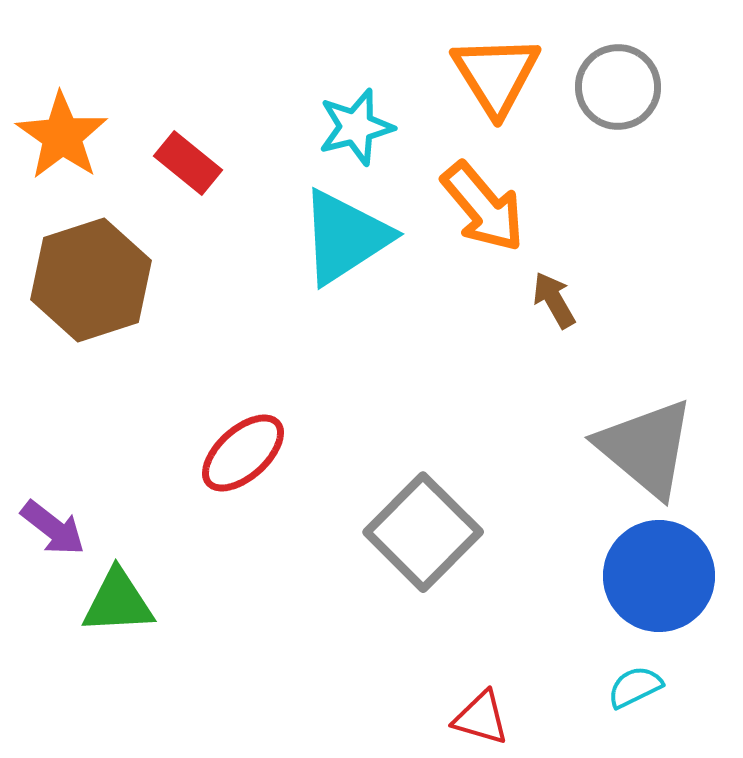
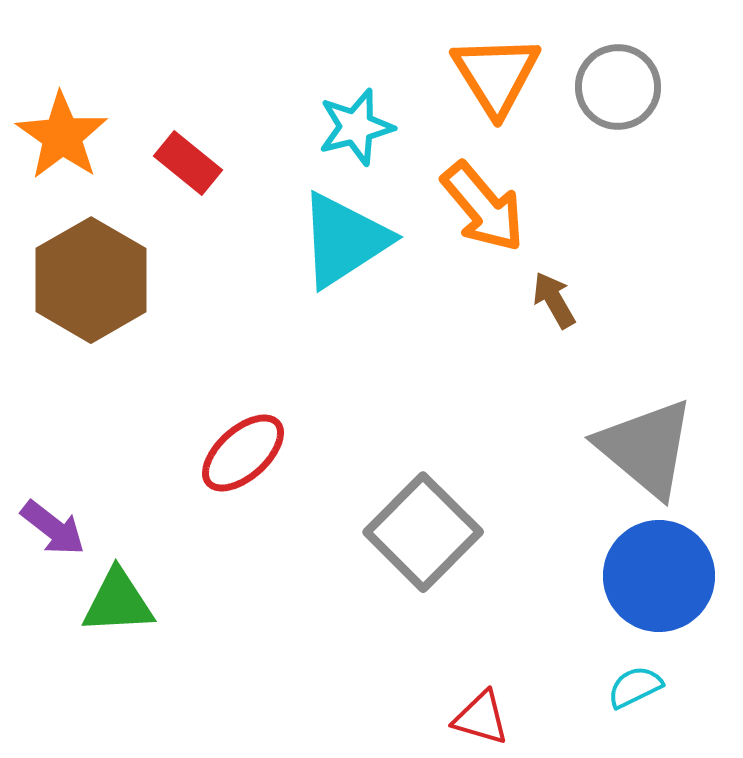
cyan triangle: moved 1 px left, 3 px down
brown hexagon: rotated 12 degrees counterclockwise
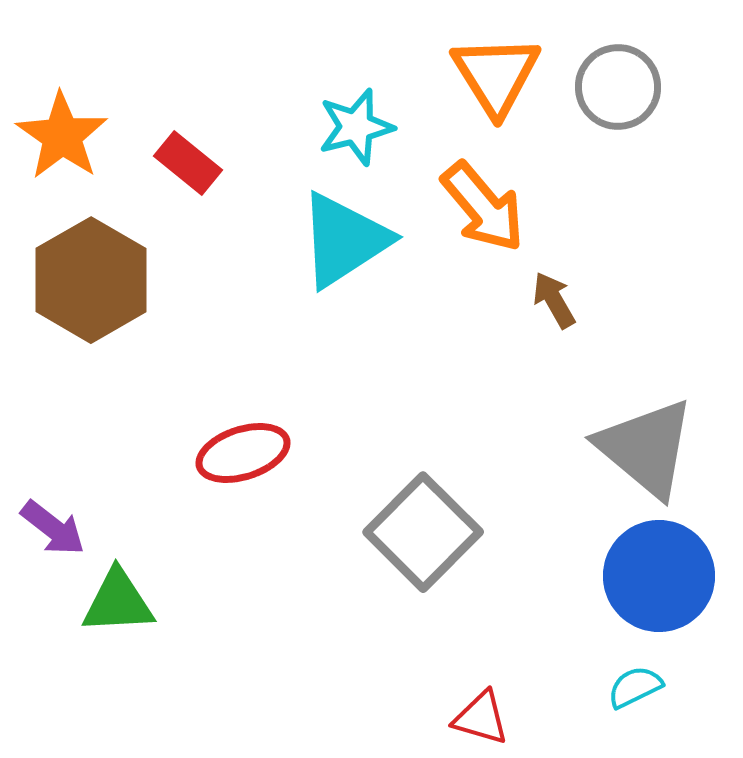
red ellipse: rotated 24 degrees clockwise
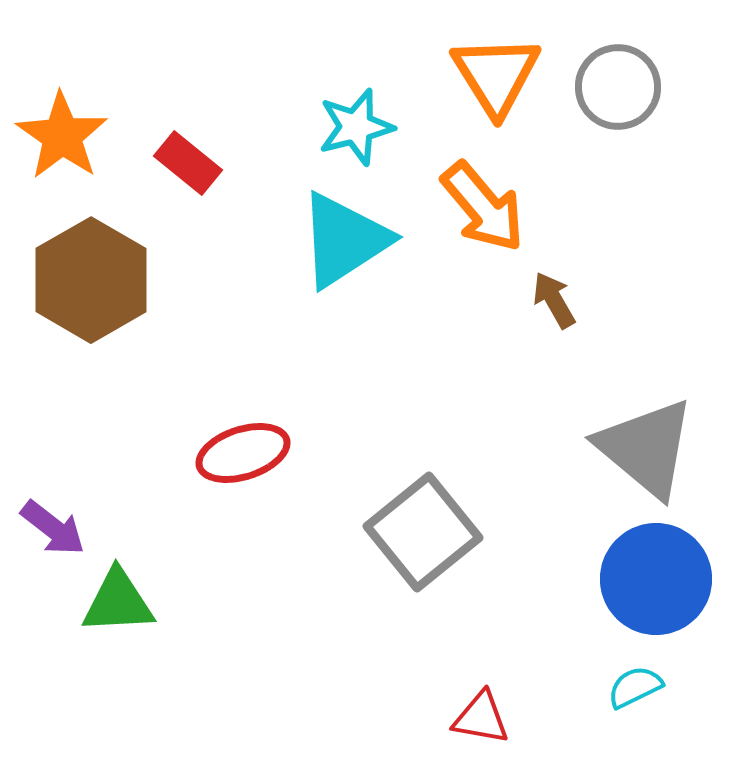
gray square: rotated 6 degrees clockwise
blue circle: moved 3 px left, 3 px down
red triangle: rotated 6 degrees counterclockwise
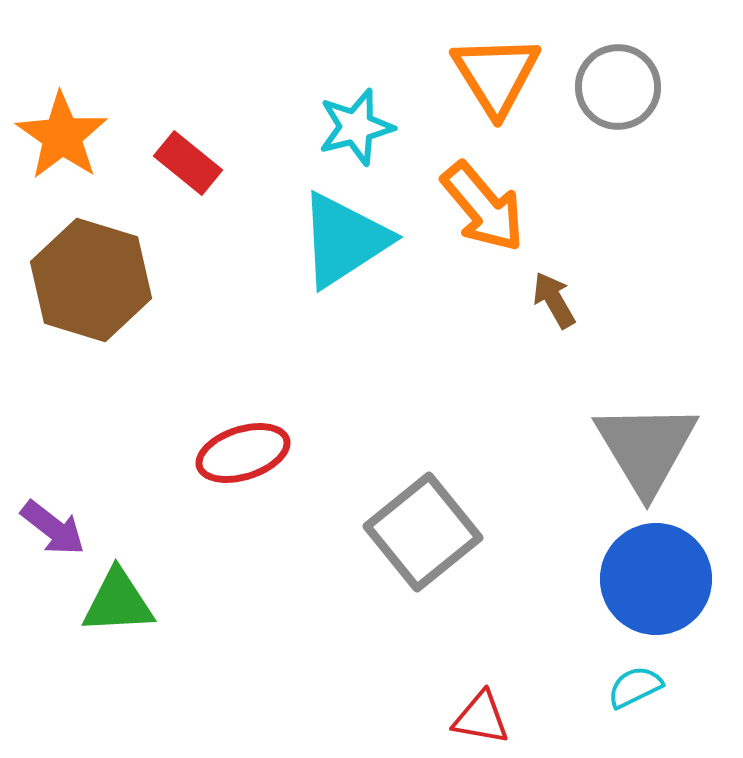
brown hexagon: rotated 13 degrees counterclockwise
gray triangle: rotated 19 degrees clockwise
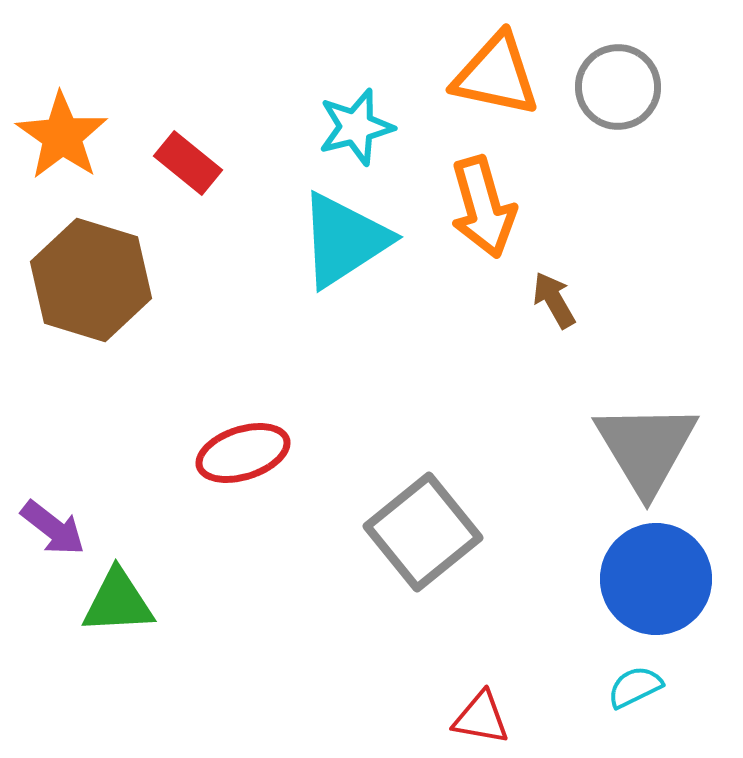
orange triangle: rotated 46 degrees counterclockwise
orange arrow: rotated 24 degrees clockwise
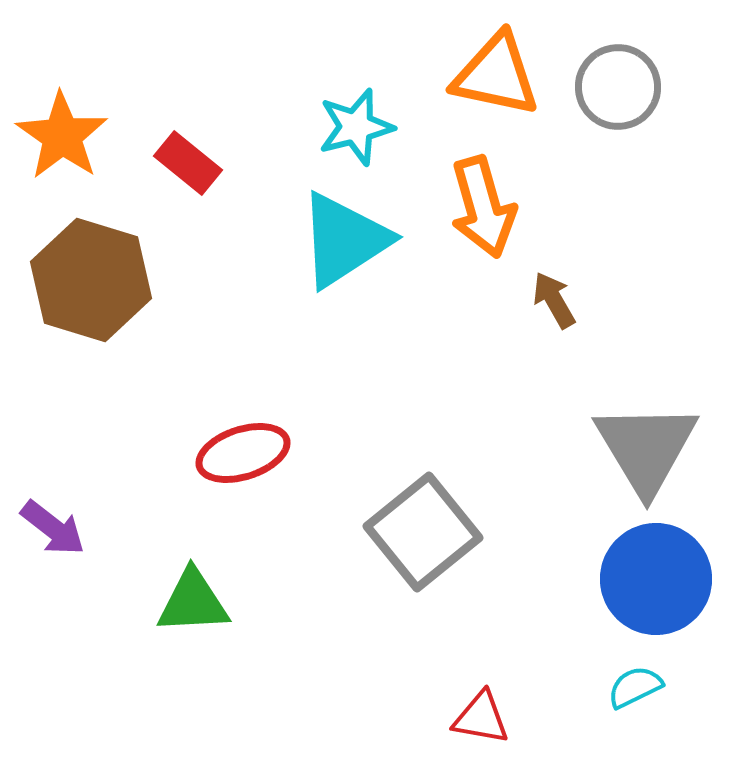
green triangle: moved 75 px right
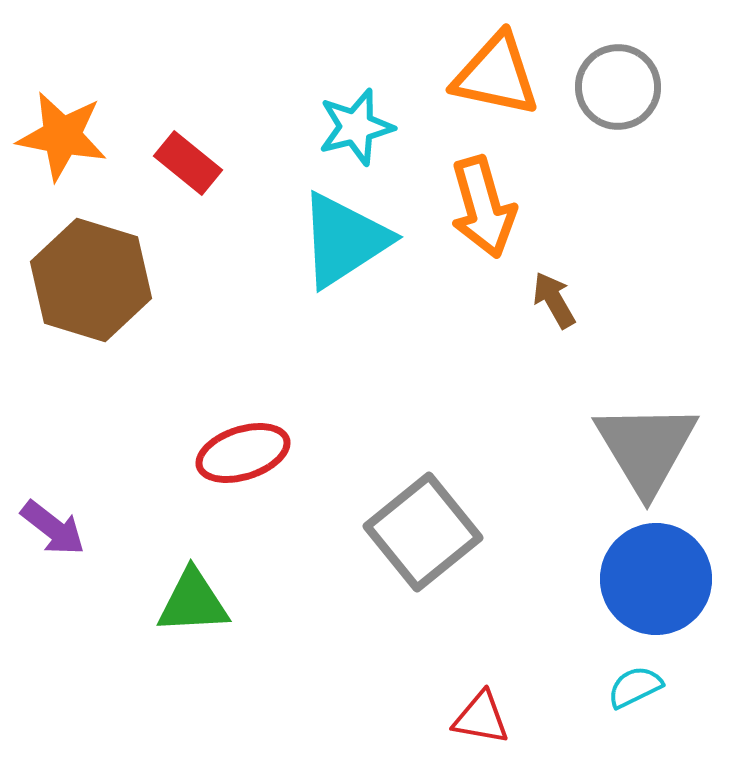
orange star: rotated 24 degrees counterclockwise
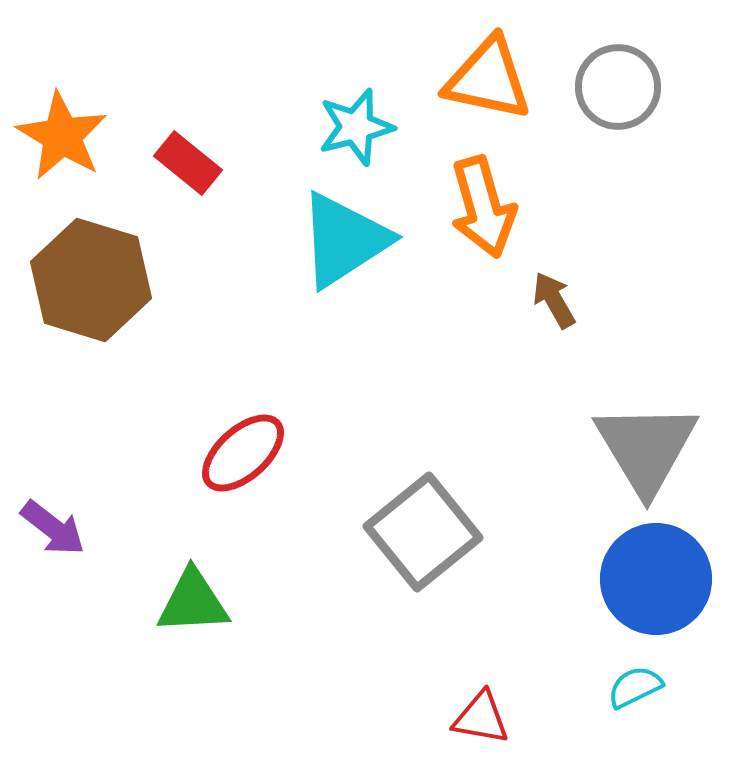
orange triangle: moved 8 px left, 4 px down
orange star: rotated 20 degrees clockwise
red ellipse: rotated 24 degrees counterclockwise
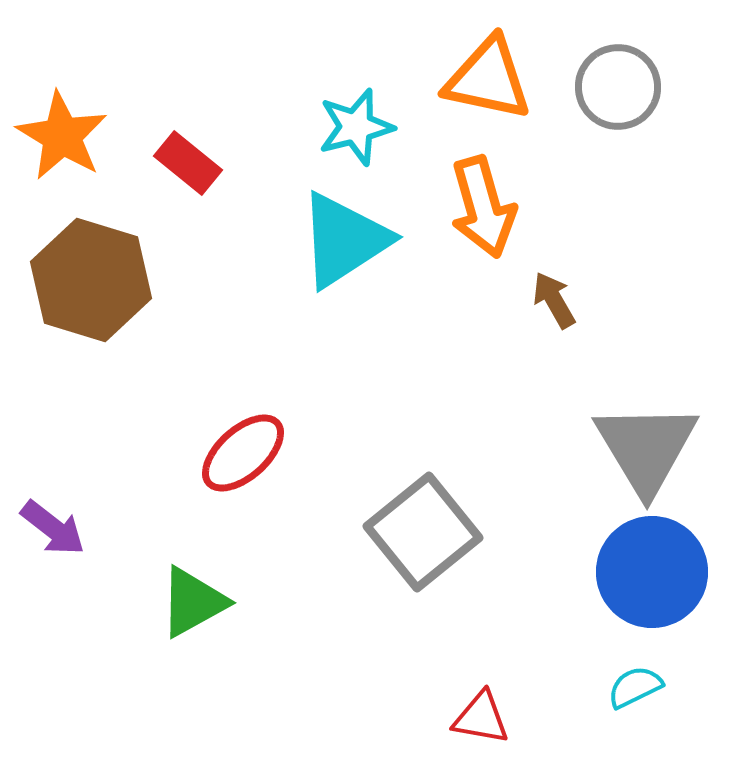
blue circle: moved 4 px left, 7 px up
green triangle: rotated 26 degrees counterclockwise
